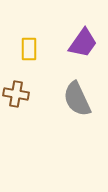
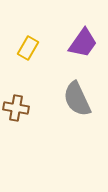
yellow rectangle: moved 1 px left, 1 px up; rotated 30 degrees clockwise
brown cross: moved 14 px down
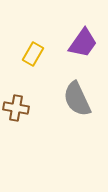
yellow rectangle: moved 5 px right, 6 px down
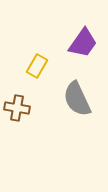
yellow rectangle: moved 4 px right, 12 px down
brown cross: moved 1 px right
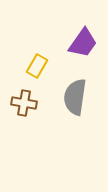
gray semicircle: moved 2 px left, 2 px up; rotated 33 degrees clockwise
brown cross: moved 7 px right, 5 px up
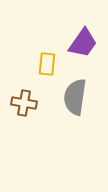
yellow rectangle: moved 10 px right, 2 px up; rotated 25 degrees counterclockwise
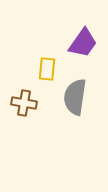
yellow rectangle: moved 5 px down
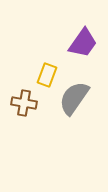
yellow rectangle: moved 6 px down; rotated 15 degrees clockwise
gray semicircle: moved 1 px left, 1 px down; rotated 27 degrees clockwise
